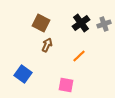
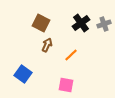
orange line: moved 8 px left, 1 px up
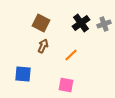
brown arrow: moved 4 px left, 1 px down
blue square: rotated 30 degrees counterclockwise
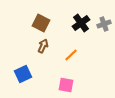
blue square: rotated 30 degrees counterclockwise
